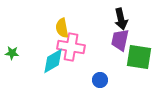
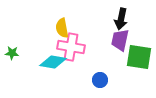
black arrow: rotated 25 degrees clockwise
cyan diamond: moved 1 px down; rotated 40 degrees clockwise
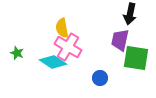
black arrow: moved 9 px right, 5 px up
pink cross: moved 3 px left; rotated 20 degrees clockwise
green star: moved 5 px right; rotated 16 degrees clockwise
green square: moved 3 px left, 1 px down
cyan diamond: rotated 24 degrees clockwise
blue circle: moved 2 px up
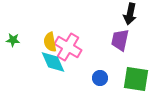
yellow semicircle: moved 12 px left, 14 px down
green star: moved 4 px left, 13 px up; rotated 16 degrees counterclockwise
green square: moved 21 px down
cyan diamond: rotated 32 degrees clockwise
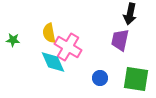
yellow semicircle: moved 1 px left, 9 px up
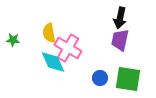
black arrow: moved 10 px left, 4 px down
pink cross: moved 1 px down
green square: moved 8 px left
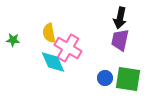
blue circle: moved 5 px right
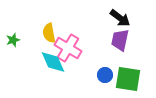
black arrow: rotated 65 degrees counterclockwise
green star: rotated 24 degrees counterclockwise
blue circle: moved 3 px up
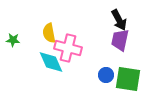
black arrow: moved 1 px left, 2 px down; rotated 25 degrees clockwise
green star: rotated 24 degrees clockwise
pink cross: rotated 16 degrees counterclockwise
cyan diamond: moved 2 px left
blue circle: moved 1 px right
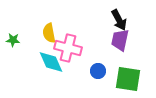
blue circle: moved 8 px left, 4 px up
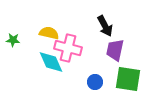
black arrow: moved 14 px left, 6 px down
yellow semicircle: rotated 114 degrees clockwise
purple trapezoid: moved 5 px left, 10 px down
blue circle: moved 3 px left, 11 px down
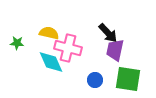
black arrow: moved 3 px right, 7 px down; rotated 15 degrees counterclockwise
green star: moved 4 px right, 3 px down
blue circle: moved 2 px up
